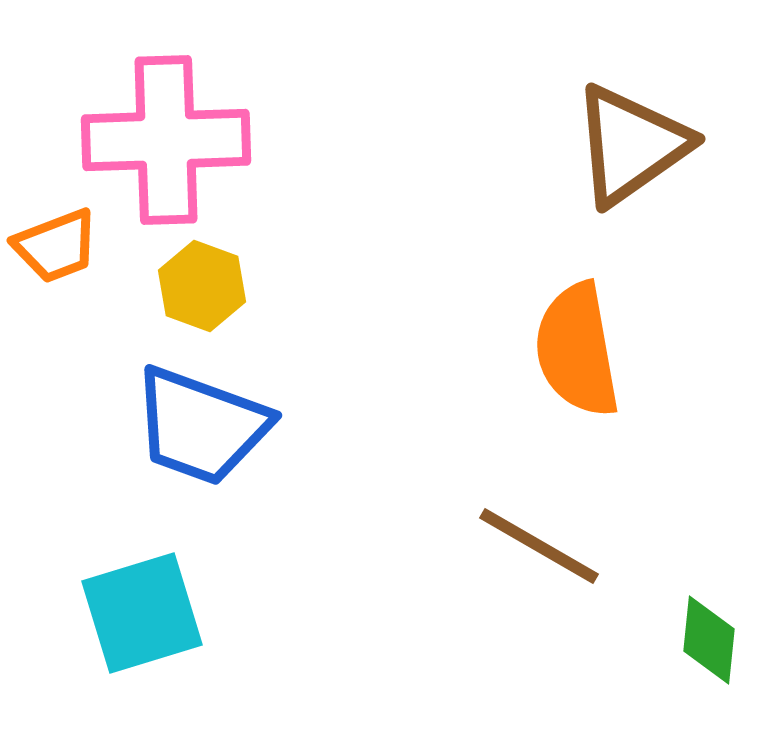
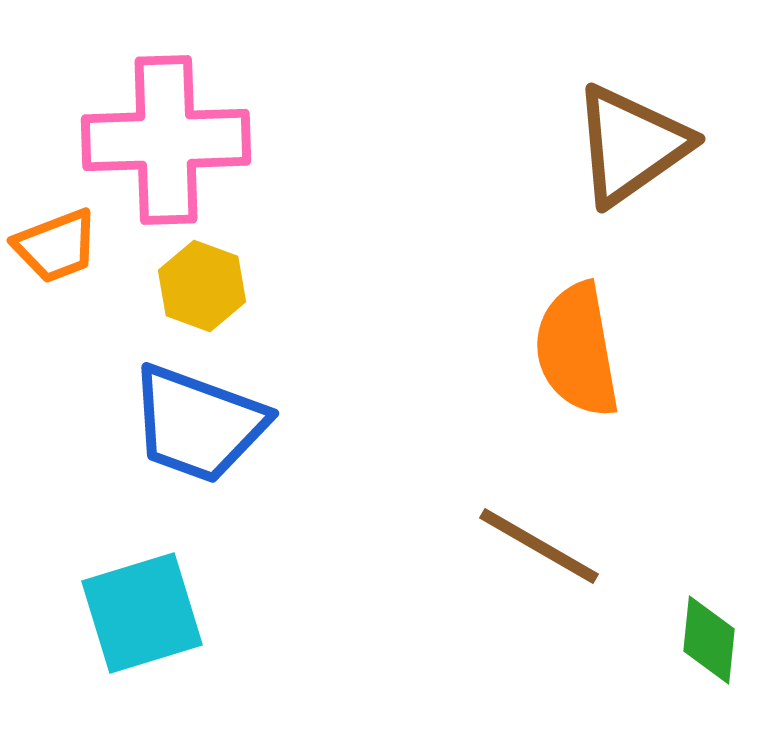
blue trapezoid: moved 3 px left, 2 px up
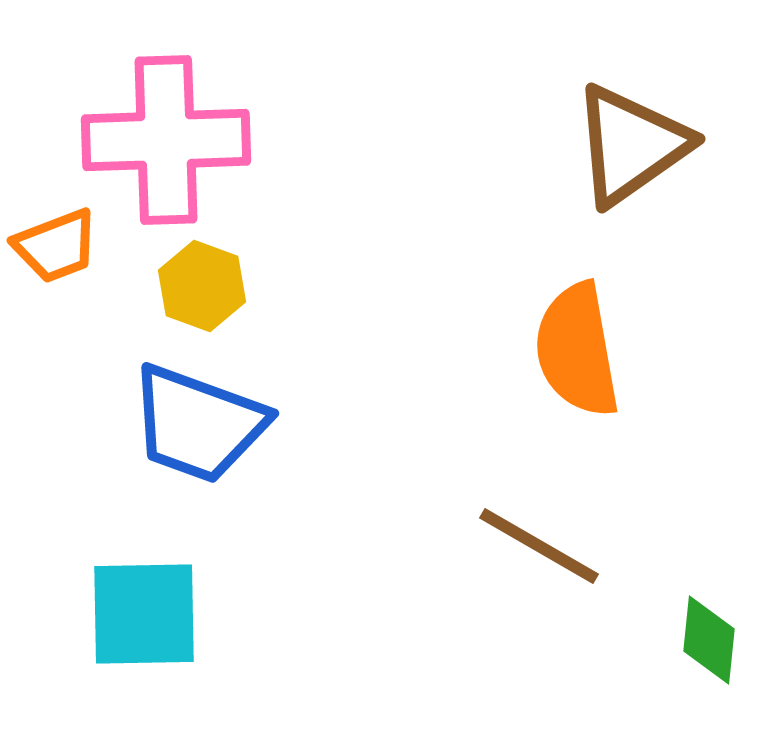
cyan square: moved 2 px right, 1 px down; rotated 16 degrees clockwise
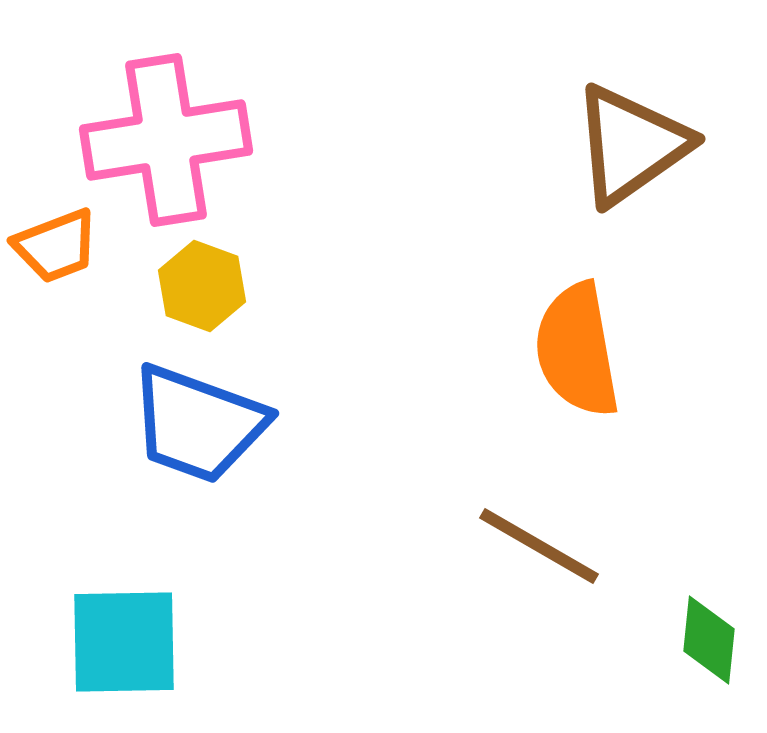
pink cross: rotated 7 degrees counterclockwise
cyan square: moved 20 px left, 28 px down
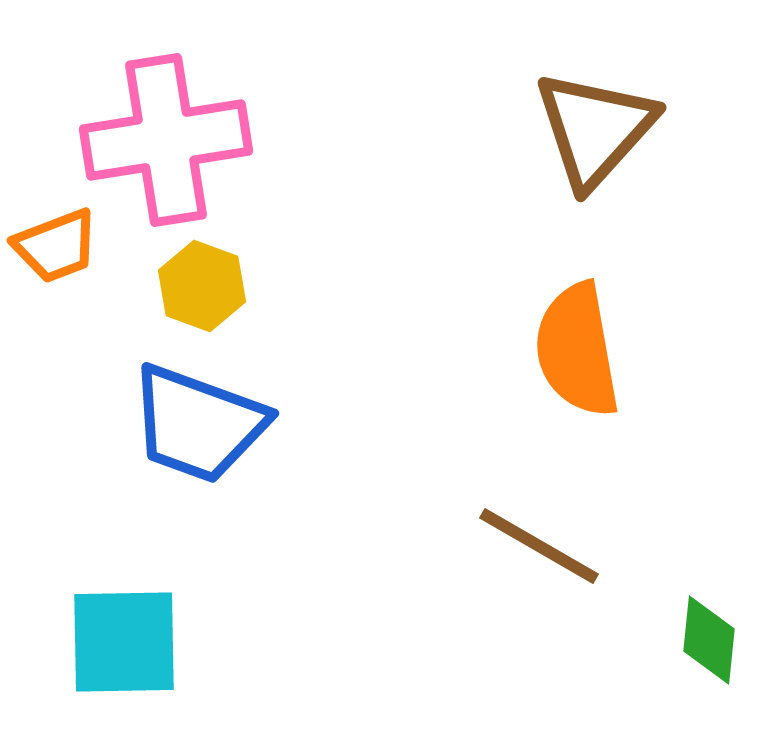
brown triangle: moved 36 px left, 16 px up; rotated 13 degrees counterclockwise
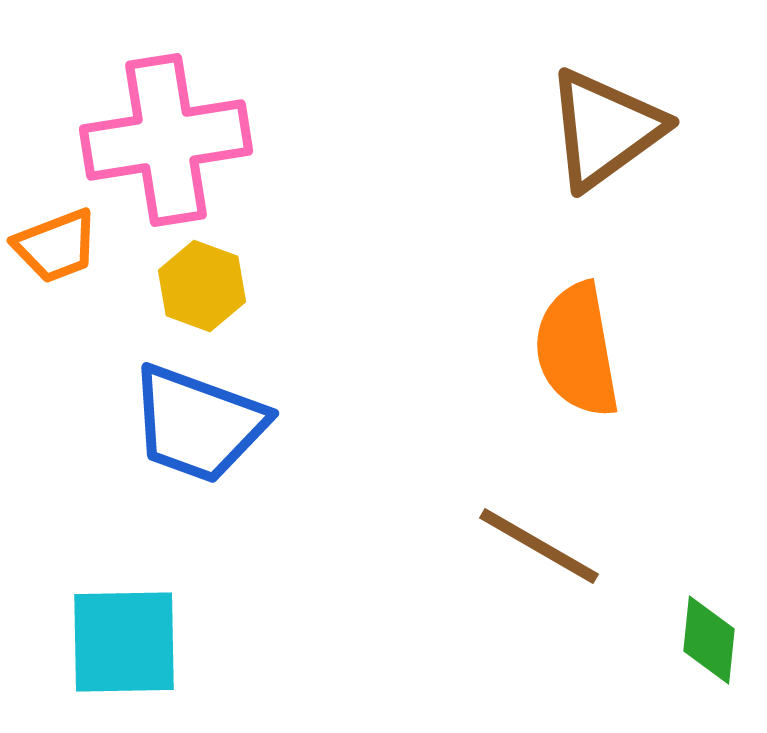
brown triangle: moved 10 px right; rotated 12 degrees clockwise
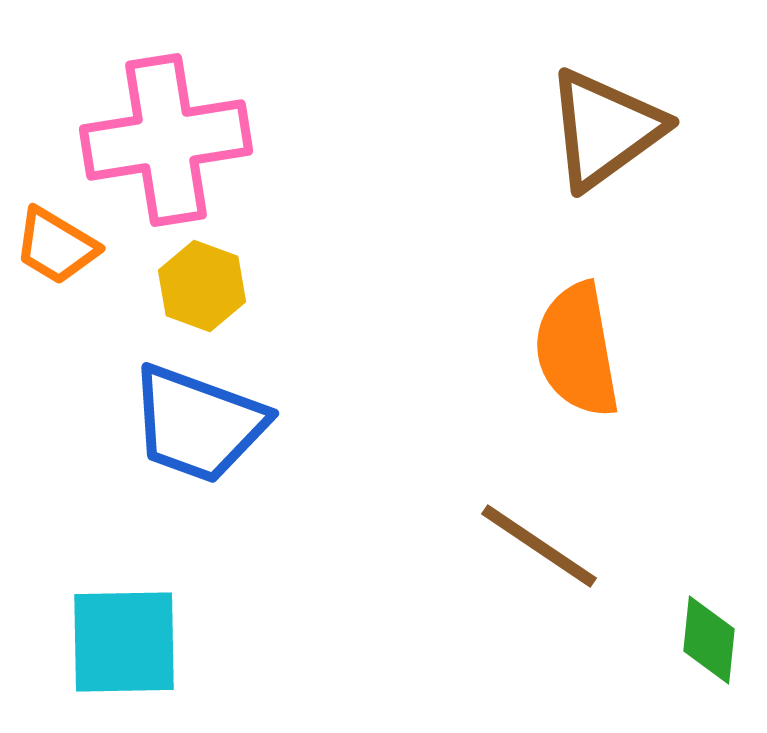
orange trapezoid: rotated 52 degrees clockwise
brown line: rotated 4 degrees clockwise
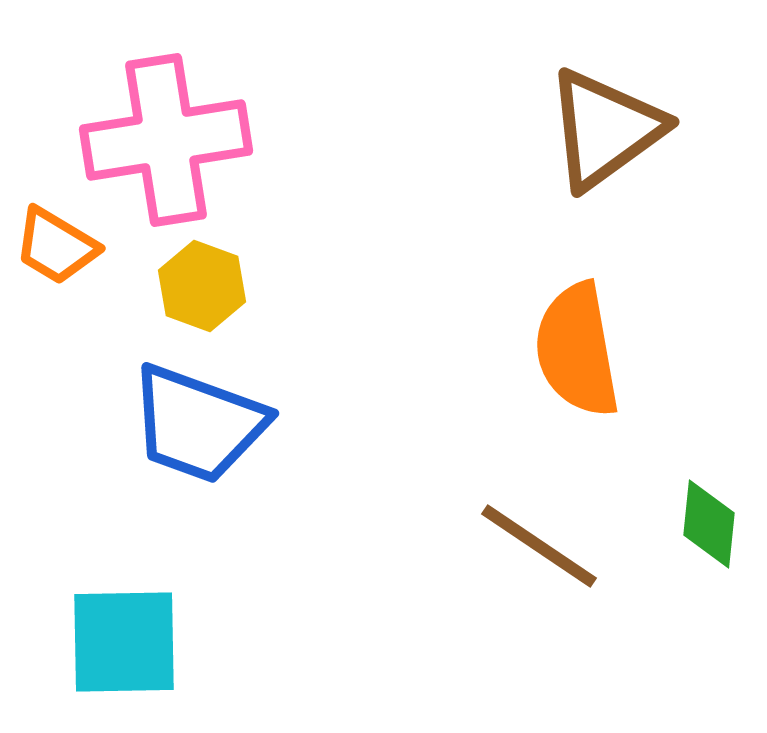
green diamond: moved 116 px up
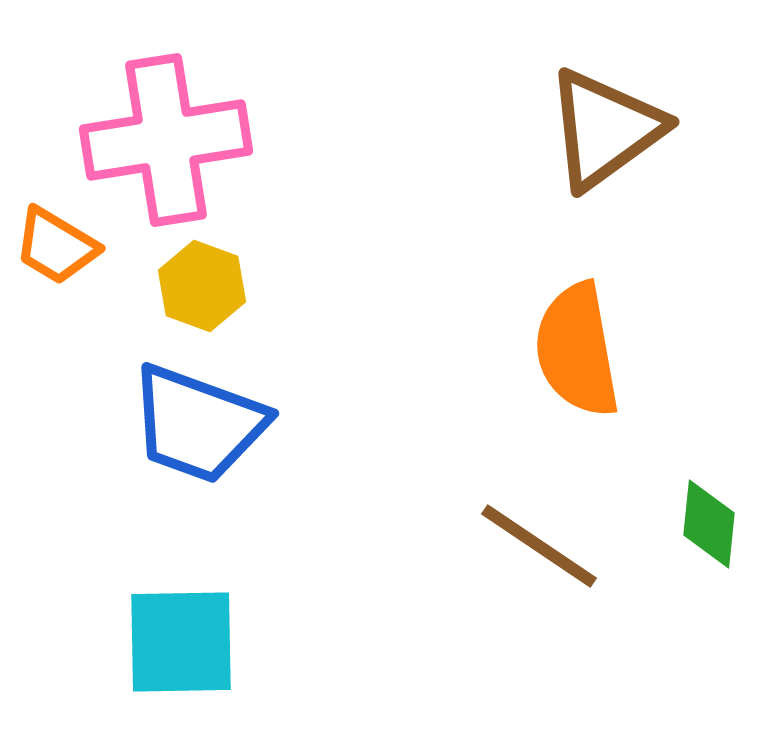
cyan square: moved 57 px right
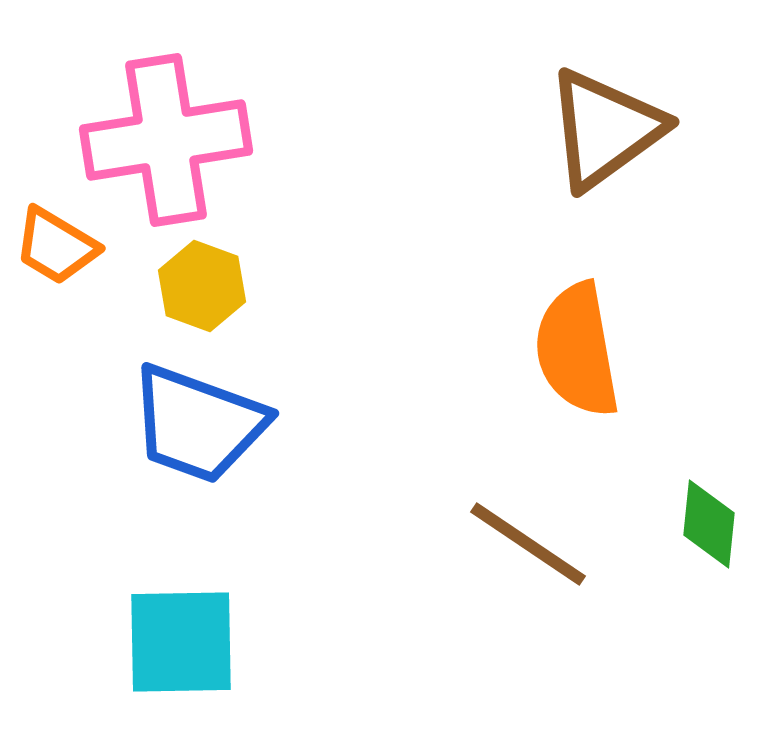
brown line: moved 11 px left, 2 px up
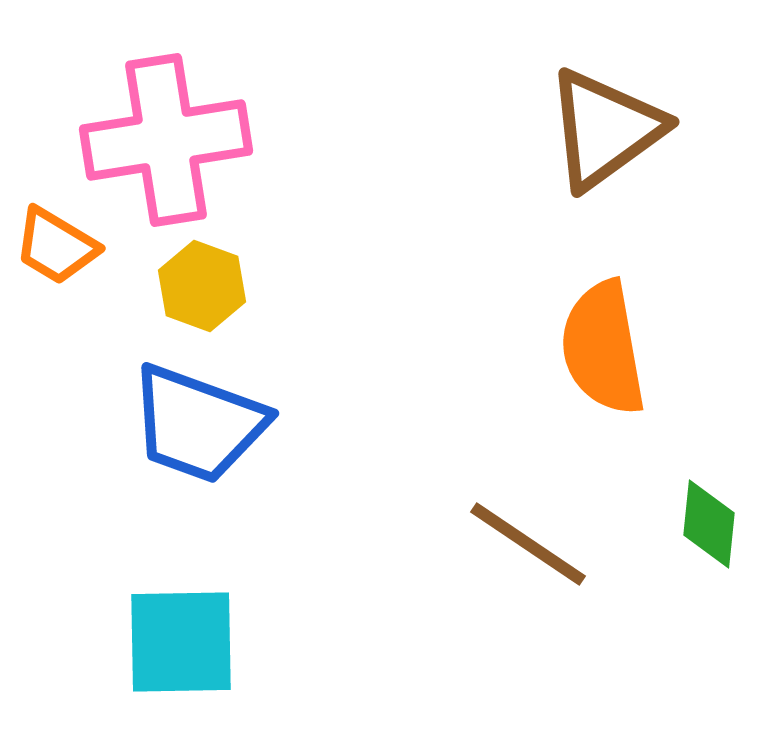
orange semicircle: moved 26 px right, 2 px up
